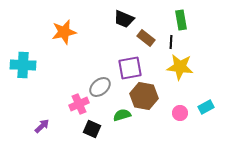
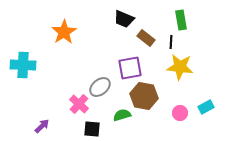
orange star: rotated 20 degrees counterclockwise
pink cross: rotated 24 degrees counterclockwise
black square: rotated 18 degrees counterclockwise
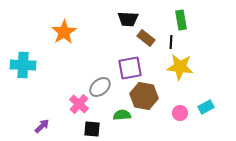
black trapezoid: moved 4 px right; rotated 20 degrees counterclockwise
green semicircle: rotated 12 degrees clockwise
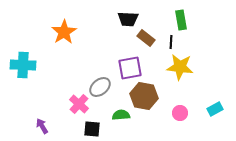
cyan rectangle: moved 9 px right, 2 px down
green semicircle: moved 1 px left
purple arrow: rotated 77 degrees counterclockwise
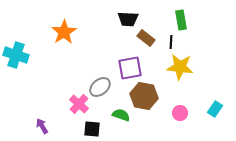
cyan cross: moved 7 px left, 10 px up; rotated 15 degrees clockwise
cyan rectangle: rotated 28 degrees counterclockwise
green semicircle: rotated 24 degrees clockwise
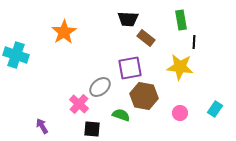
black line: moved 23 px right
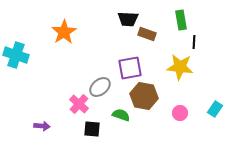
brown rectangle: moved 1 px right, 4 px up; rotated 18 degrees counterclockwise
purple arrow: rotated 126 degrees clockwise
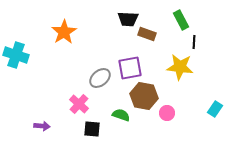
green rectangle: rotated 18 degrees counterclockwise
gray ellipse: moved 9 px up
pink circle: moved 13 px left
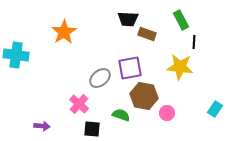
cyan cross: rotated 10 degrees counterclockwise
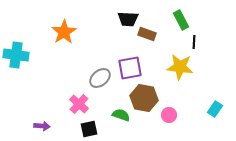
brown hexagon: moved 2 px down
pink circle: moved 2 px right, 2 px down
black square: moved 3 px left; rotated 18 degrees counterclockwise
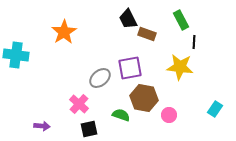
black trapezoid: rotated 60 degrees clockwise
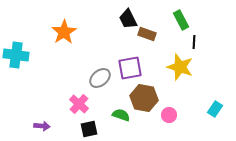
yellow star: rotated 12 degrees clockwise
